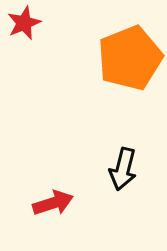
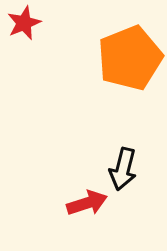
red arrow: moved 34 px right
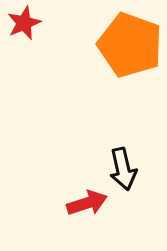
orange pentagon: moved 13 px up; rotated 30 degrees counterclockwise
black arrow: rotated 27 degrees counterclockwise
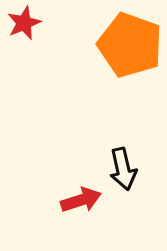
red arrow: moved 6 px left, 3 px up
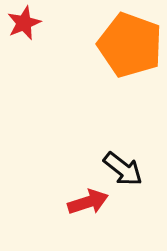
black arrow: rotated 39 degrees counterclockwise
red arrow: moved 7 px right, 2 px down
